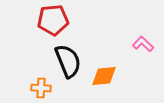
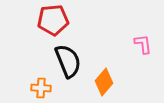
pink L-shape: rotated 40 degrees clockwise
orange diamond: moved 6 px down; rotated 44 degrees counterclockwise
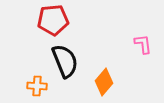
black semicircle: moved 3 px left
orange cross: moved 4 px left, 2 px up
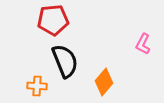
pink L-shape: rotated 145 degrees counterclockwise
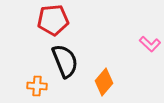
pink L-shape: moved 7 px right; rotated 75 degrees counterclockwise
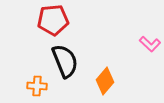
orange diamond: moved 1 px right, 1 px up
